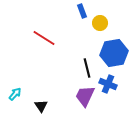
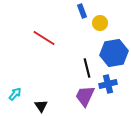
blue cross: rotated 36 degrees counterclockwise
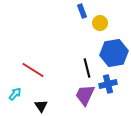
red line: moved 11 px left, 32 px down
purple trapezoid: moved 1 px up
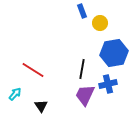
black line: moved 5 px left, 1 px down; rotated 24 degrees clockwise
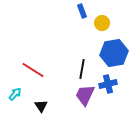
yellow circle: moved 2 px right
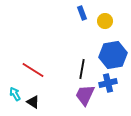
blue rectangle: moved 2 px down
yellow circle: moved 3 px right, 2 px up
blue hexagon: moved 1 px left, 2 px down
blue cross: moved 1 px up
cyan arrow: rotated 72 degrees counterclockwise
black triangle: moved 8 px left, 4 px up; rotated 24 degrees counterclockwise
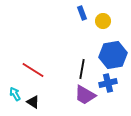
yellow circle: moved 2 px left
purple trapezoid: rotated 85 degrees counterclockwise
